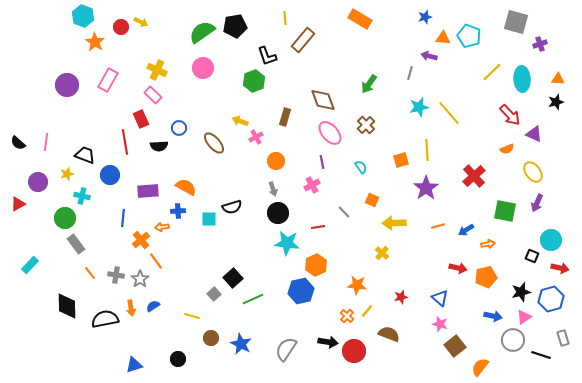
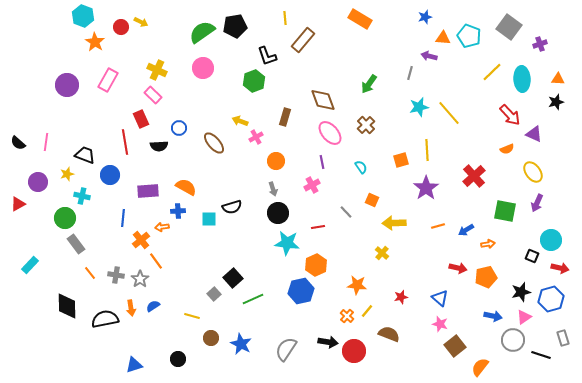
gray square at (516, 22): moved 7 px left, 5 px down; rotated 20 degrees clockwise
gray line at (344, 212): moved 2 px right
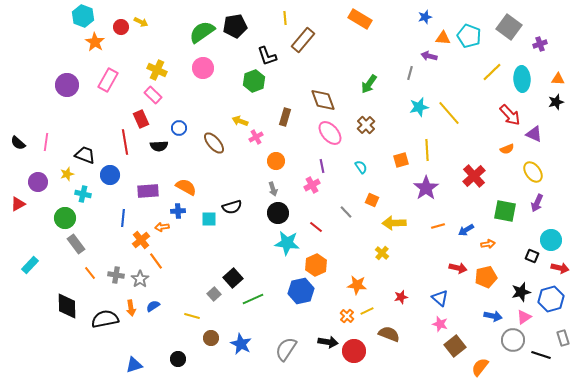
purple line at (322, 162): moved 4 px down
cyan cross at (82, 196): moved 1 px right, 2 px up
red line at (318, 227): moved 2 px left; rotated 48 degrees clockwise
yellow line at (367, 311): rotated 24 degrees clockwise
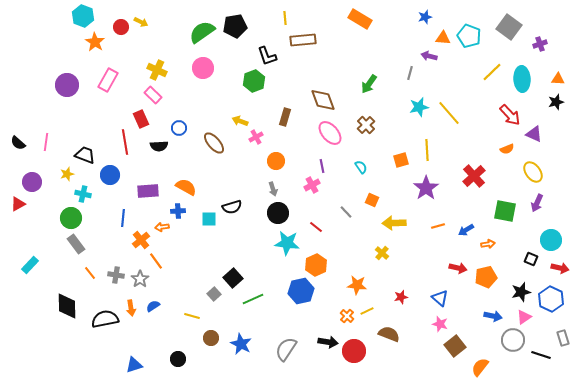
brown rectangle at (303, 40): rotated 45 degrees clockwise
purple circle at (38, 182): moved 6 px left
green circle at (65, 218): moved 6 px right
black square at (532, 256): moved 1 px left, 3 px down
blue hexagon at (551, 299): rotated 20 degrees counterclockwise
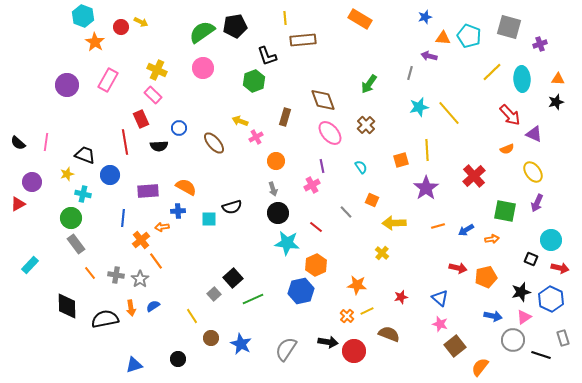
gray square at (509, 27): rotated 20 degrees counterclockwise
orange arrow at (488, 244): moved 4 px right, 5 px up
yellow line at (192, 316): rotated 42 degrees clockwise
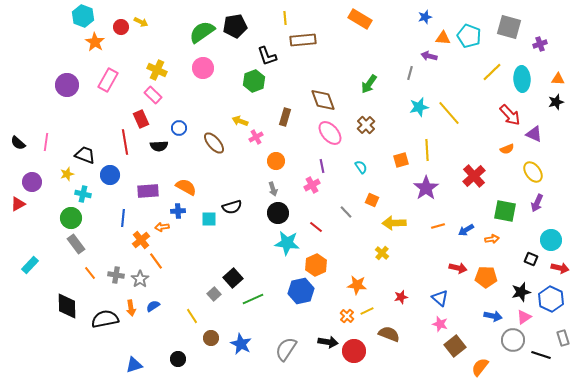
orange pentagon at (486, 277): rotated 15 degrees clockwise
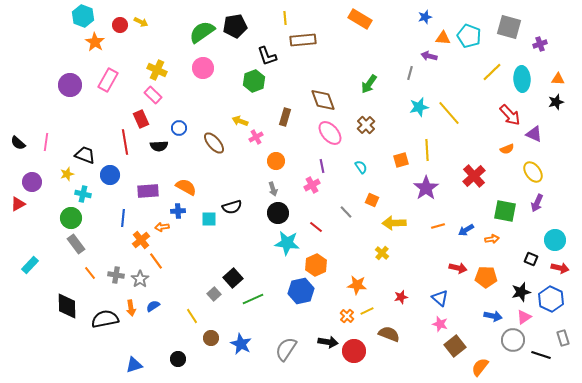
red circle at (121, 27): moved 1 px left, 2 px up
purple circle at (67, 85): moved 3 px right
cyan circle at (551, 240): moved 4 px right
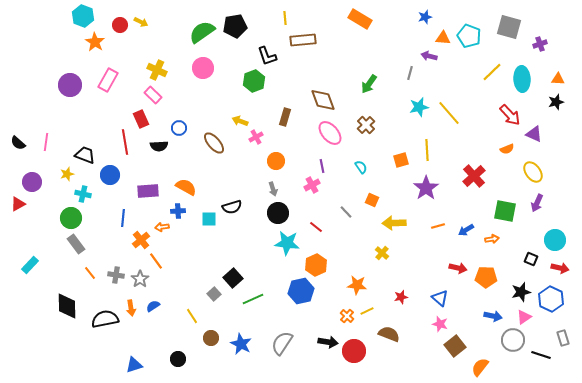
gray semicircle at (286, 349): moved 4 px left, 6 px up
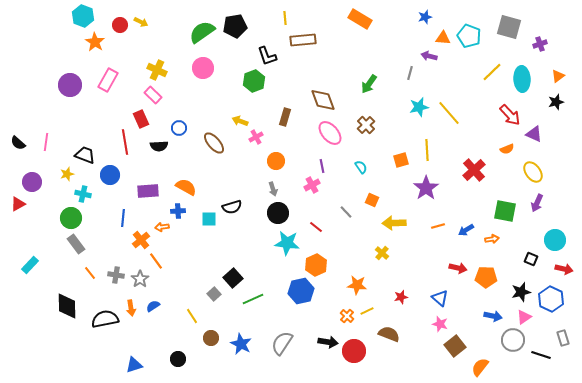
orange triangle at (558, 79): moved 3 px up; rotated 40 degrees counterclockwise
red cross at (474, 176): moved 6 px up
red arrow at (560, 268): moved 4 px right, 1 px down
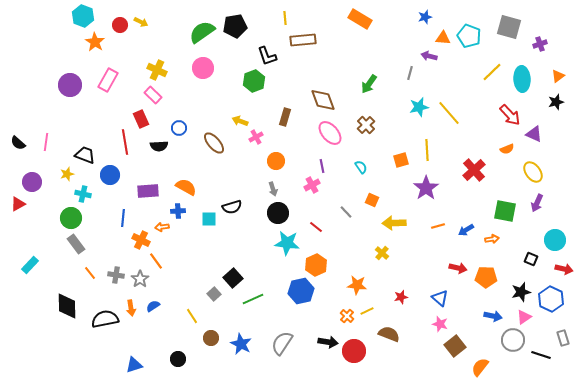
orange cross at (141, 240): rotated 24 degrees counterclockwise
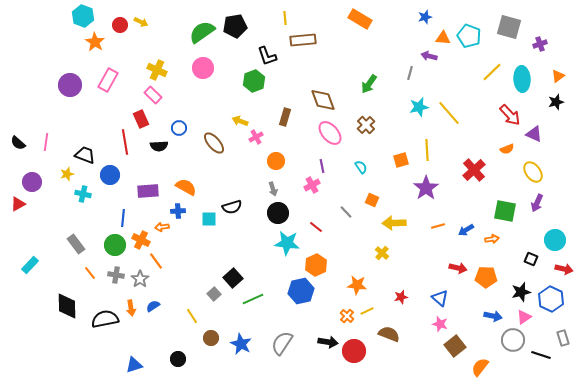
green circle at (71, 218): moved 44 px right, 27 px down
